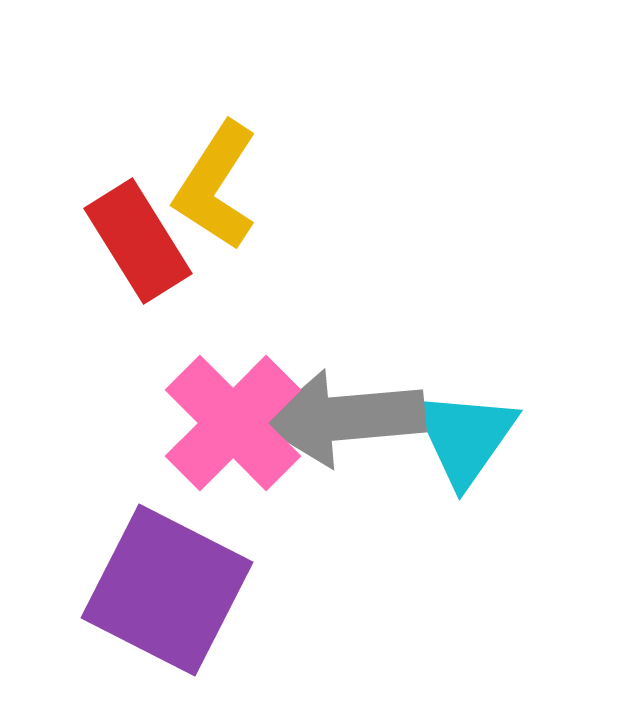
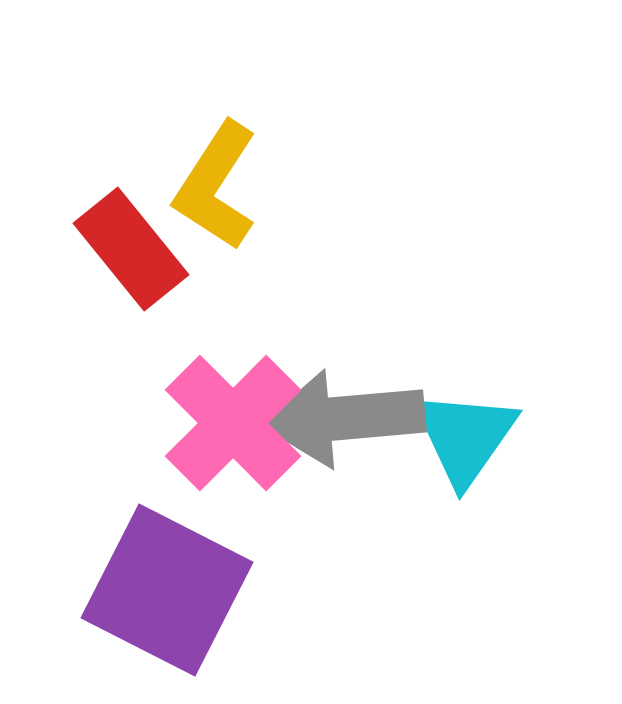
red rectangle: moved 7 px left, 8 px down; rotated 7 degrees counterclockwise
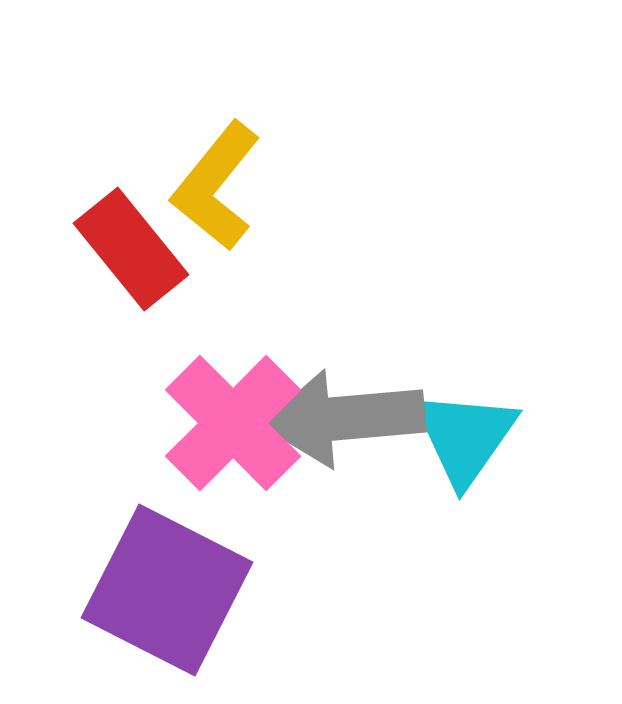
yellow L-shape: rotated 6 degrees clockwise
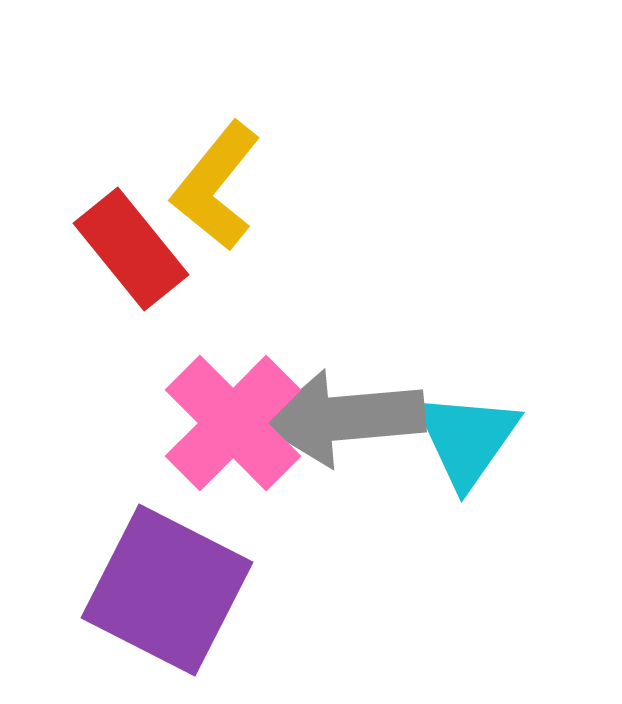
cyan triangle: moved 2 px right, 2 px down
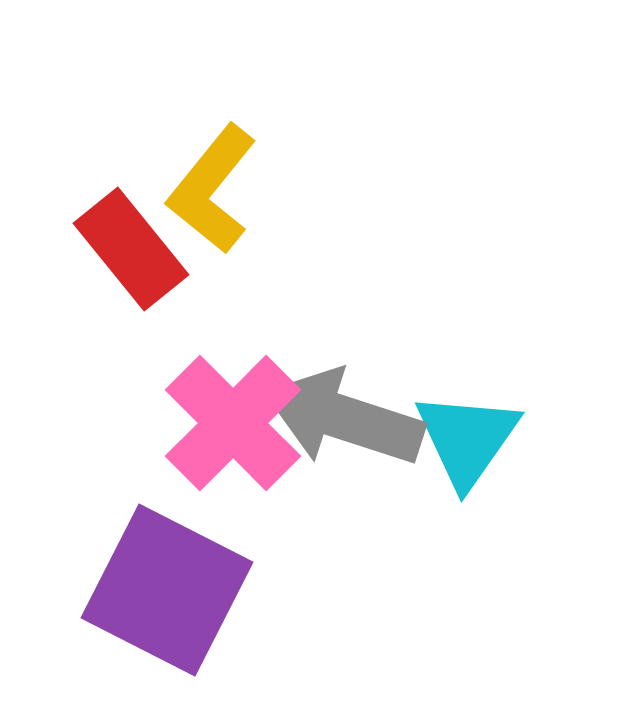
yellow L-shape: moved 4 px left, 3 px down
gray arrow: rotated 23 degrees clockwise
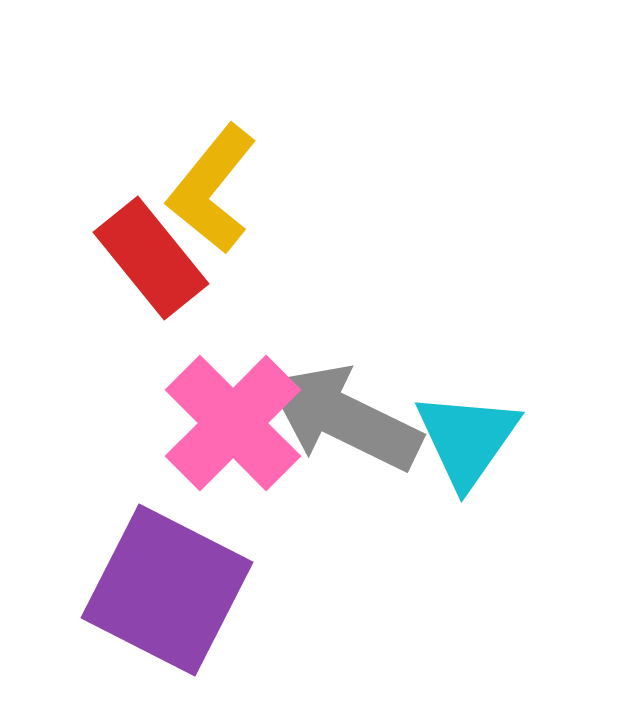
red rectangle: moved 20 px right, 9 px down
gray arrow: rotated 8 degrees clockwise
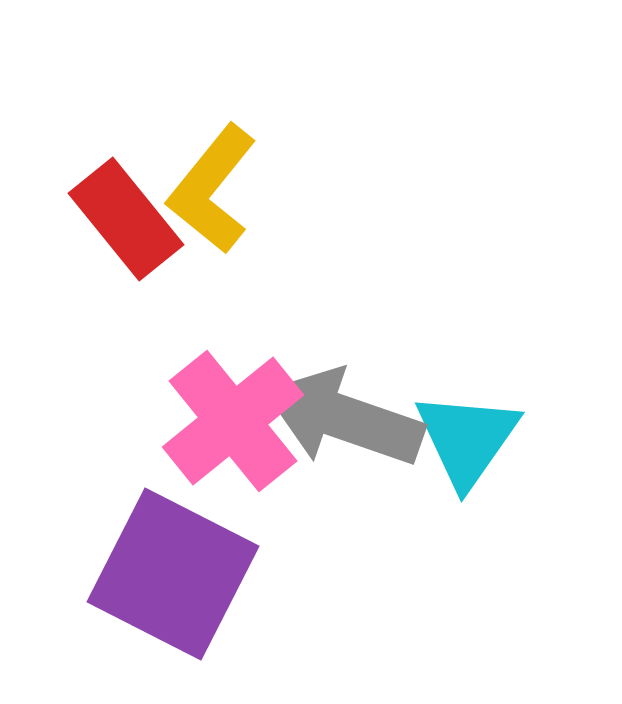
red rectangle: moved 25 px left, 39 px up
gray arrow: rotated 7 degrees counterclockwise
pink cross: moved 2 px up; rotated 6 degrees clockwise
purple square: moved 6 px right, 16 px up
